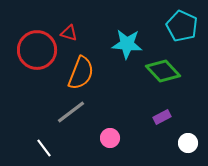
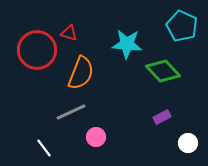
gray line: rotated 12 degrees clockwise
pink circle: moved 14 px left, 1 px up
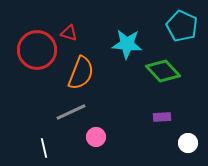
purple rectangle: rotated 24 degrees clockwise
white line: rotated 24 degrees clockwise
